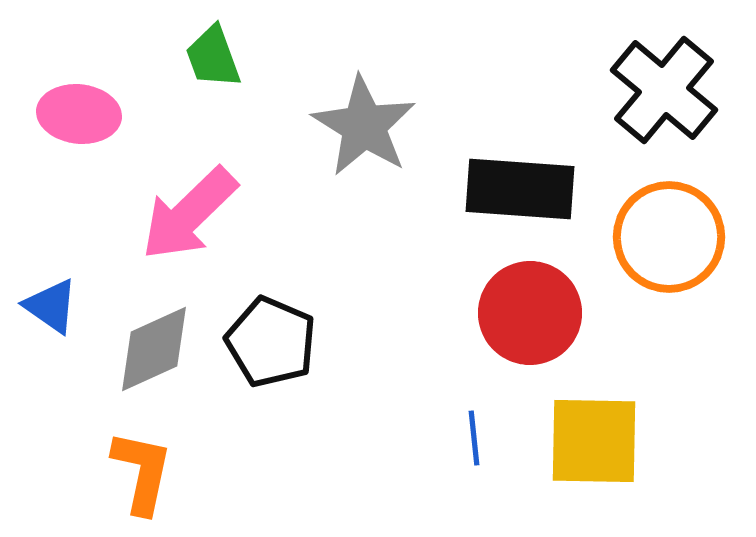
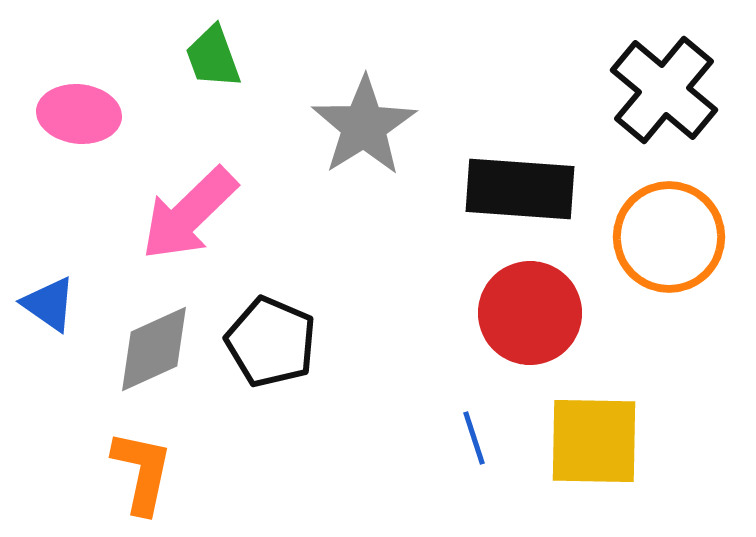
gray star: rotated 8 degrees clockwise
blue triangle: moved 2 px left, 2 px up
blue line: rotated 12 degrees counterclockwise
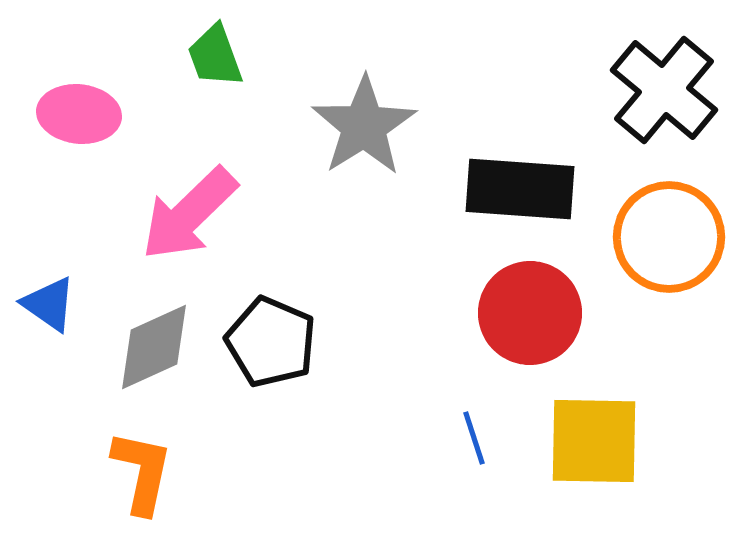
green trapezoid: moved 2 px right, 1 px up
gray diamond: moved 2 px up
